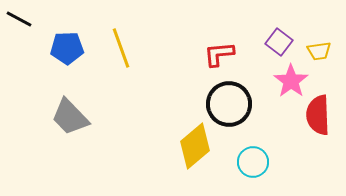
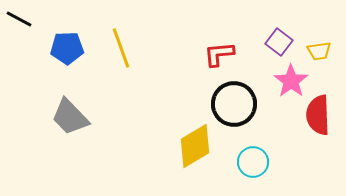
black circle: moved 5 px right
yellow diamond: rotated 9 degrees clockwise
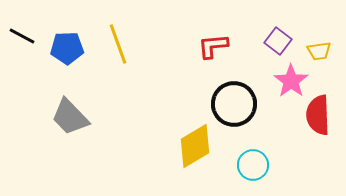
black line: moved 3 px right, 17 px down
purple square: moved 1 px left, 1 px up
yellow line: moved 3 px left, 4 px up
red L-shape: moved 6 px left, 8 px up
cyan circle: moved 3 px down
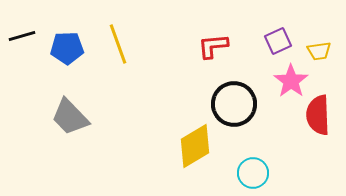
black line: rotated 44 degrees counterclockwise
purple square: rotated 28 degrees clockwise
cyan circle: moved 8 px down
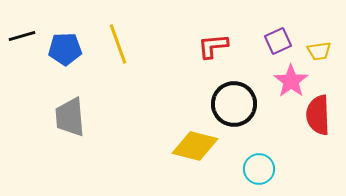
blue pentagon: moved 2 px left, 1 px down
gray trapezoid: rotated 39 degrees clockwise
yellow diamond: rotated 45 degrees clockwise
cyan circle: moved 6 px right, 4 px up
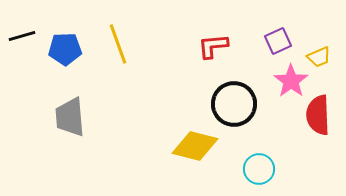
yellow trapezoid: moved 6 px down; rotated 15 degrees counterclockwise
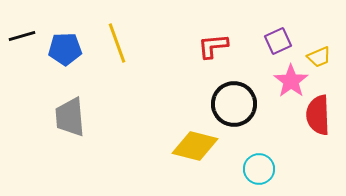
yellow line: moved 1 px left, 1 px up
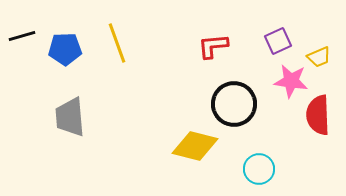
pink star: rotated 28 degrees counterclockwise
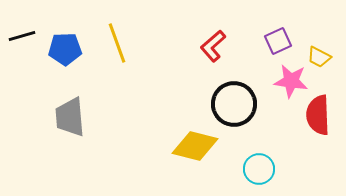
red L-shape: rotated 36 degrees counterclockwise
yellow trapezoid: rotated 50 degrees clockwise
